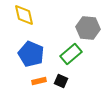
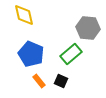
orange rectangle: rotated 64 degrees clockwise
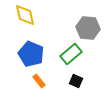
yellow diamond: moved 1 px right
black square: moved 15 px right
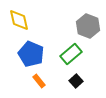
yellow diamond: moved 6 px left, 5 px down
gray hexagon: moved 2 px up; rotated 15 degrees clockwise
black square: rotated 24 degrees clockwise
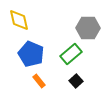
gray hexagon: moved 2 px down; rotated 20 degrees counterclockwise
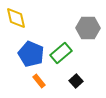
yellow diamond: moved 3 px left, 2 px up
green rectangle: moved 10 px left, 1 px up
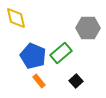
blue pentagon: moved 2 px right, 2 px down
